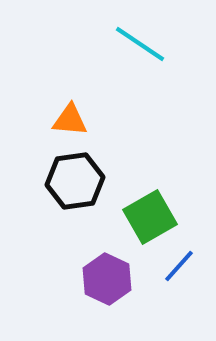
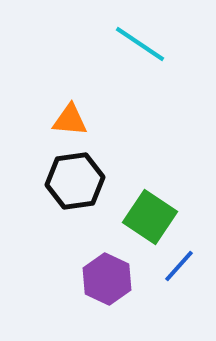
green square: rotated 26 degrees counterclockwise
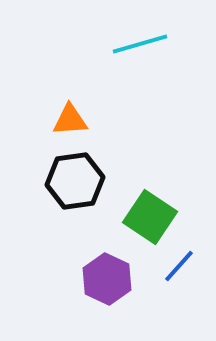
cyan line: rotated 50 degrees counterclockwise
orange triangle: rotated 9 degrees counterclockwise
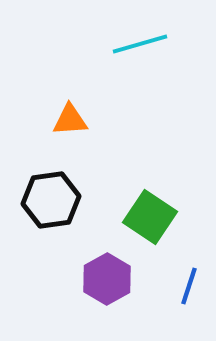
black hexagon: moved 24 px left, 19 px down
blue line: moved 10 px right, 20 px down; rotated 24 degrees counterclockwise
purple hexagon: rotated 6 degrees clockwise
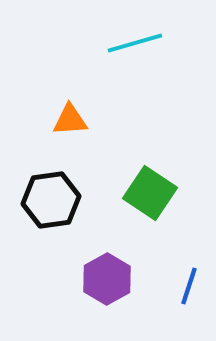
cyan line: moved 5 px left, 1 px up
green square: moved 24 px up
